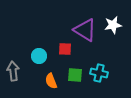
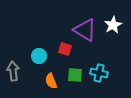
white star: rotated 18 degrees counterclockwise
red square: rotated 16 degrees clockwise
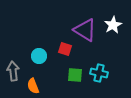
orange semicircle: moved 18 px left, 5 px down
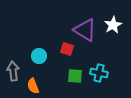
red square: moved 2 px right
green square: moved 1 px down
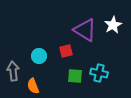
red square: moved 1 px left, 2 px down; rotated 32 degrees counterclockwise
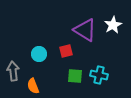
cyan circle: moved 2 px up
cyan cross: moved 2 px down
